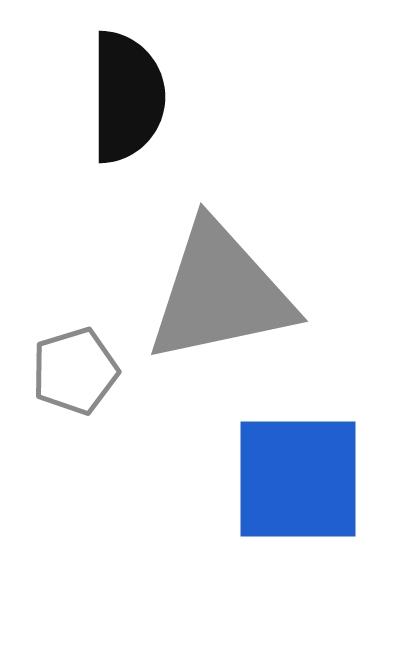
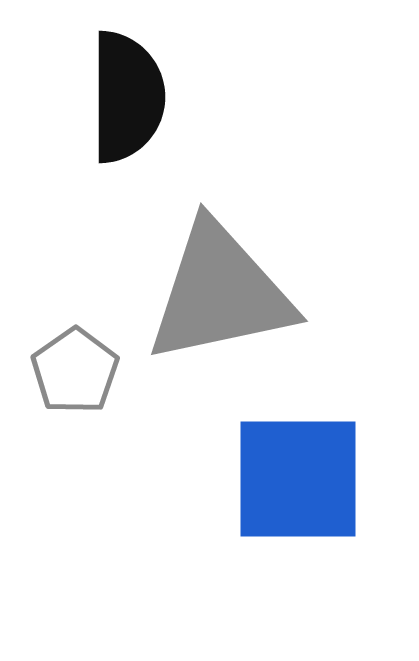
gray pentagon: rotated 18 degrees counterclockwise
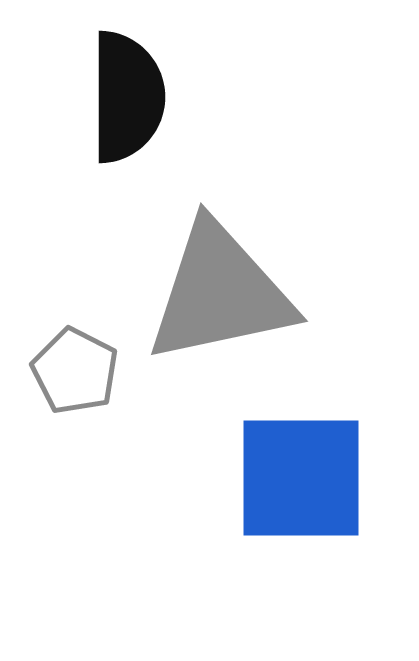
gray pentagon: rotated 10 degrees counterclockwise
blue square: moved 3 px right, 1 px up
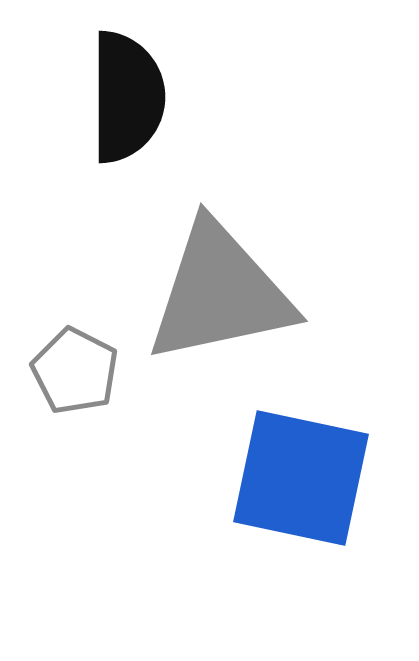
blue square: rotated 12 degrees clockwise
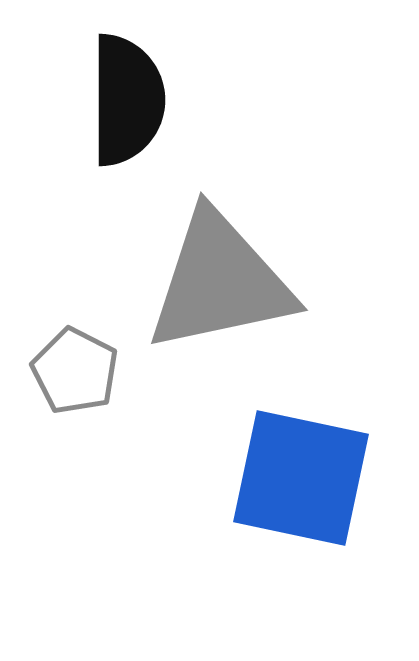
black semicircle: moved 3 px down
gray triangle: moved 11 px up
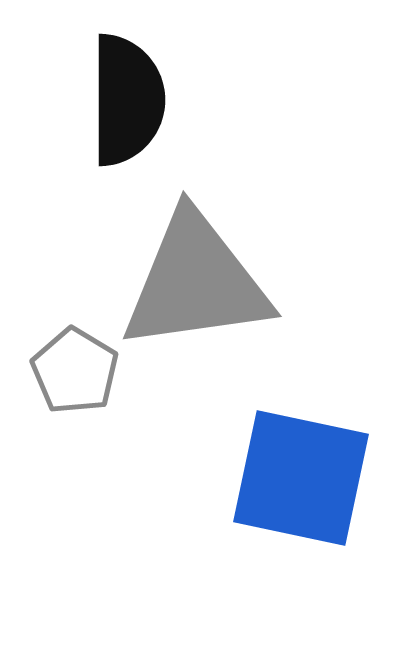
gray triangle: moved 24 px left; rotated 4 degrees clockwise
gray pentagon: rotated 4 degrees clockwise
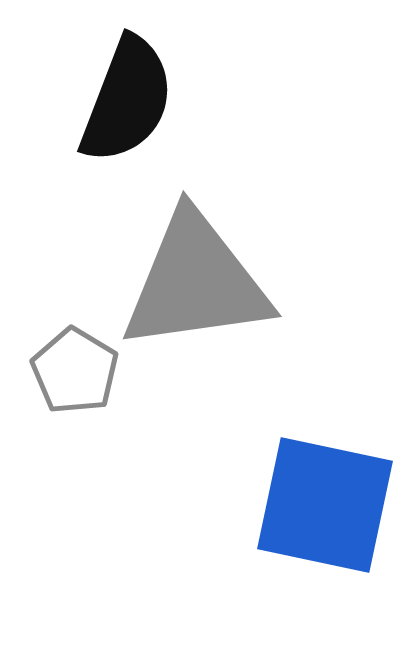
black semicircle: rotated 21 degrees clockwise
blue square: moved 24 px right, 27 px down
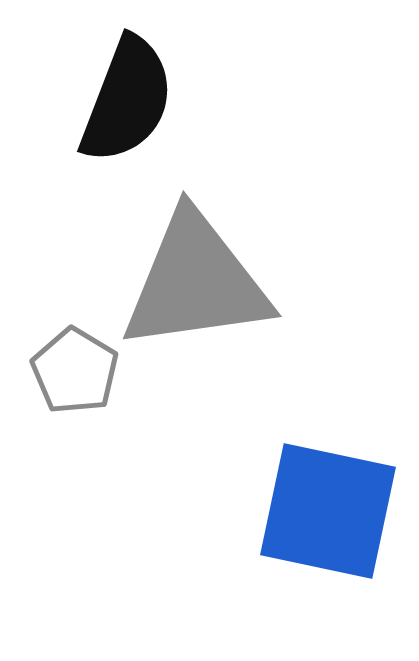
blue square: moved 3 px right, 6 px down
